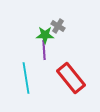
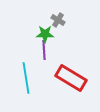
gray cross: moved 6 px up
green star: moved 1 px up
red rectangle: rotated 20 degrees counterclockwise
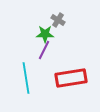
purple line: rotated 30 degrees clockwise
red rectangle: rotated 40 degrees counterclockwise
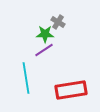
gray cross: moved 2 px down
purple line: rotated 30 degrees clockwise
red rectangle: moved 12 px down
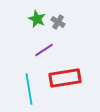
green star: moved 8 px left, 15 px up; rotated 24 degrees clockwise
cyan line: moved 3 px right, 11 px down
red rectangle: moved 6 px left, 12 px up
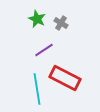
gray cross: moved 3 px right, 1 px down
red rectangle: rotated 36 degrees clockwise
cyan line: moved 8 px right
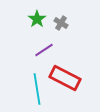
green star: rotated 12 degrees clockwise
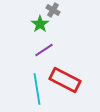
green star: moved 3 px right, 5 px down
gray cross: moved 8 px left, 13 px up
red rectangle: moved 2 px down
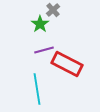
gray cross: rotated 16 degrees clockwise
purple line: rotated 18 degrees clockwise
red rectangle: moved 2 px right, 16 px up
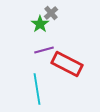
gray cross: moved 2 px left, 3 px down
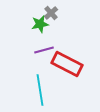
green star: rotated 24 degrees clockwise
cyan line: moved 3 px right, 1 px down
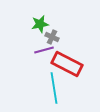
gray cross: moved 1 px right, 24 px down; rotated 24 degrees counterclockwise
cyan line: moved 14 px right, 2 px up
